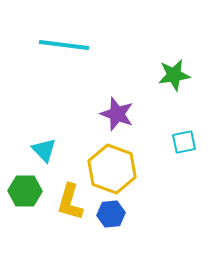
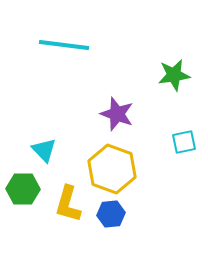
green hexagon: moved 2 px left, 2 px up
yellow L-shape: moved 2 px left, 2 px down
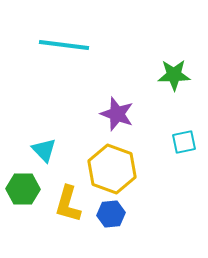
green star: rotated 8 degrees clockwise
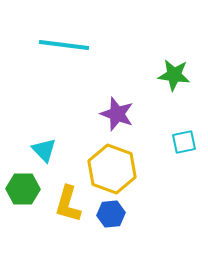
green star: rotated 8 degrees clockwise
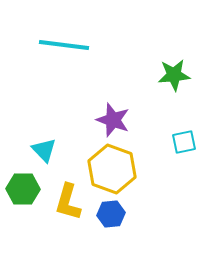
green star: rotated 12 degrees counterclockwise
purple star: moved 4 px left, 6 px down
yellow L-shape: moved 2 px up
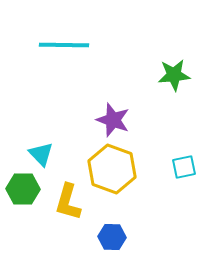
cyan line: rotated 6 degrees counterclockwise
cyan square: moved 25 px down
cyan triangle: moved 3 px left, 4 px down
blue hexagon: moved 1 px right, 23 px down; rotated 8 degrees clockwise
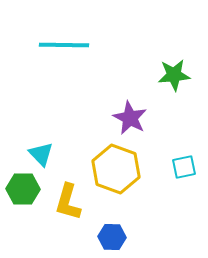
purple star: moved 17 px right, 2 px up; rotated 8 degrees clockwise
yellow hexagon: moved 4 px right
